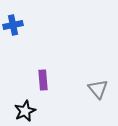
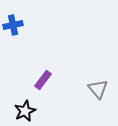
purple rectangle: rotated 42 degrees clockwise
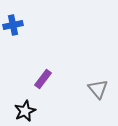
purple rectangle: moved 1 px up
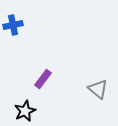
gray triangle: rotated 10 degrees counterclockwise
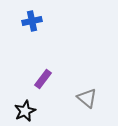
blue cross: moved 19 px right, 4 px up
gray triangle: moved 11 px left, 9 px down
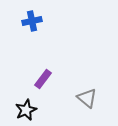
black star: moved 1 px right, 1 px up
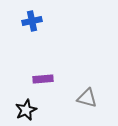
purple rectangle: rotated 48 degrees clockwise
gray triangle: rotated 25 degrees counterclockwise
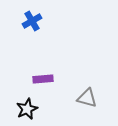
blue cross: rotated 18 degrees counterclockwise
black star: moved 1 px right, 1 px up
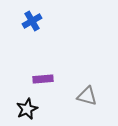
gray triangle: moved 2 px up
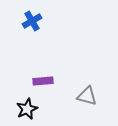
purple rectangle: moved 2 px down
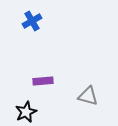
gray triangle: moved 1 px right
black star: moved 1 px left, 3 px down
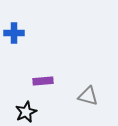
blue cross: moved 18 px left, 12 px down; rotated 30 degrees clockwise
